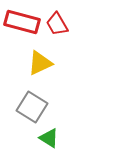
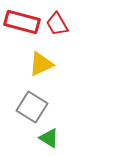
yellow triangle: moved 1 px right, 1 px down
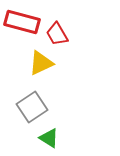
red trapezoid: moved 10 px down
yellow triangle: moved 1 px up
gray square: rotated 24 degrees clockwise
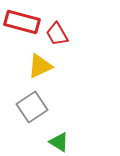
yellow triangle: moved 1 px left, 3 px down
green triangle: moved 10 px right, 4 px down
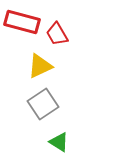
gray square: moved 11 px right, 3 px up
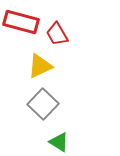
red rectangle: moved 1 px left
gray square: rotated 12 degrees counterclockwise
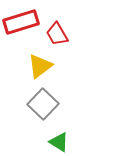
red rectangle: rotated 32 degrees counterclockwise
yellow triangle: rotated 12 degrees counterclockwise
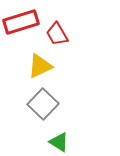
yellow triangle: rotated 12 degrees clockwise
